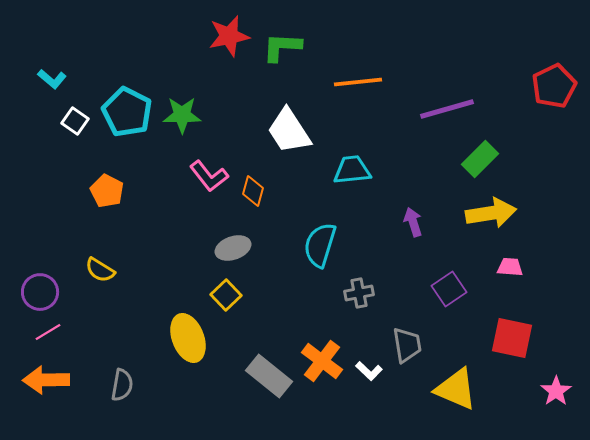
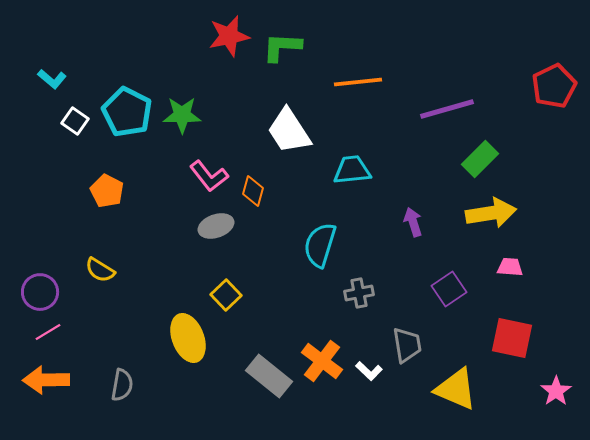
gray ellipse: moved 17 px left, 22 px up
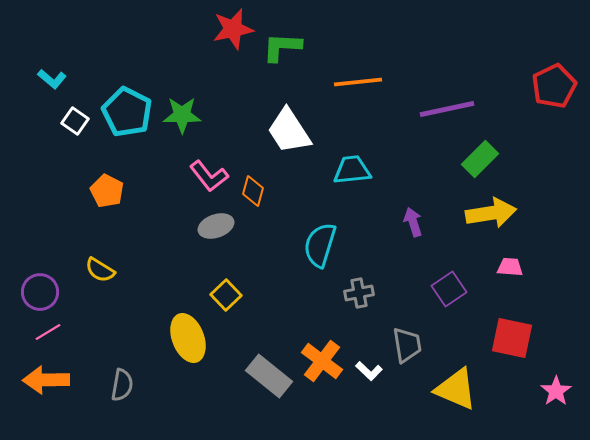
red star: moved 4 px right, 7 px up
purple line: rotated 4 degrees clockwise
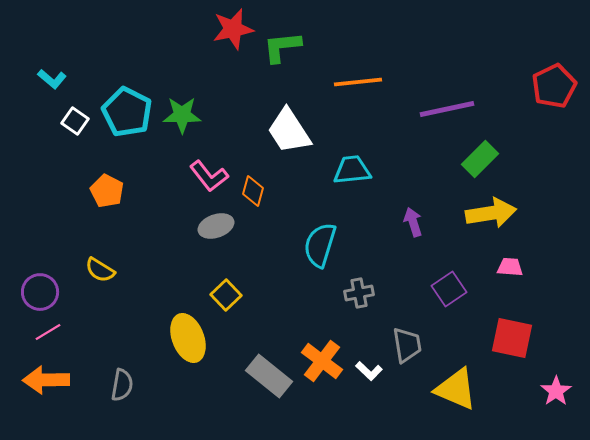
green L-shape: rotated 9 degrees counterclockwise
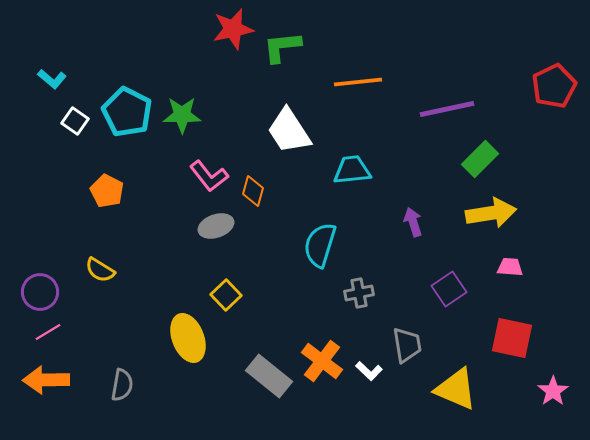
pink star: moved 3 px left
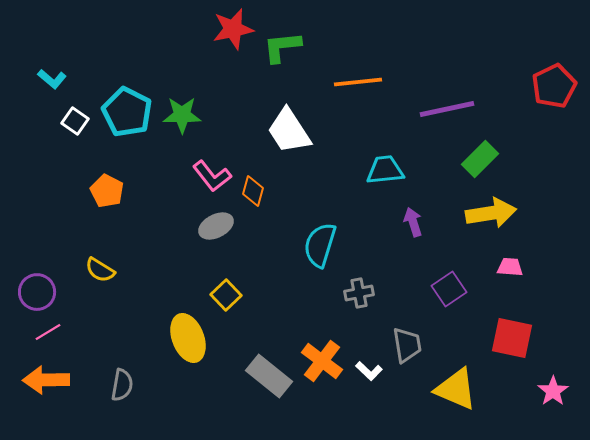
cyan trapezoid: moved 33 px right
pink L-shape: moved 3 px right
gray ellipse: rotated 8 degrees counterclockwise
purple circle: moved 3 px left
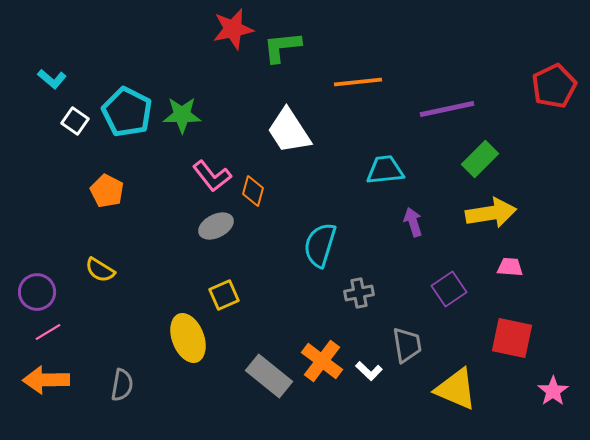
yellow square: moved 2 px left; rotated 20 degrees clockwise
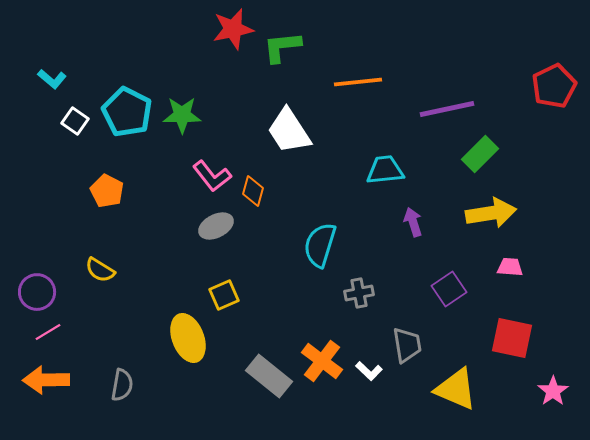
green rectangle: moved 5 px up
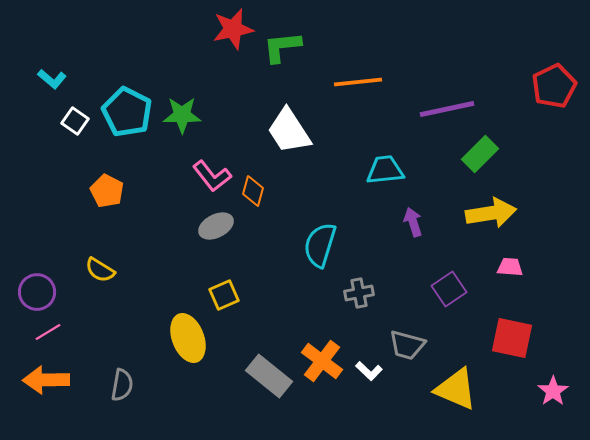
gray trapezoid: rotated 114 degrees clockwise
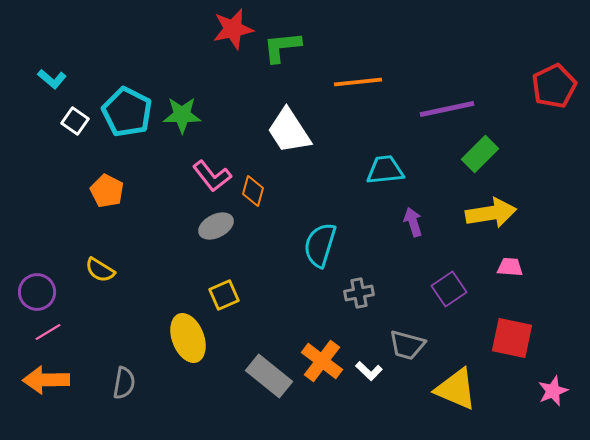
gray semicircle: moved 2 px right, 2 px up
pink star: rotated 12 degrees clockwise
